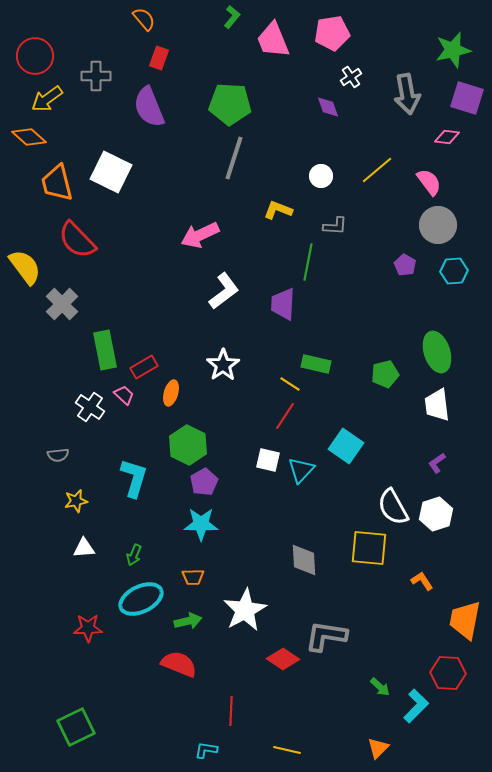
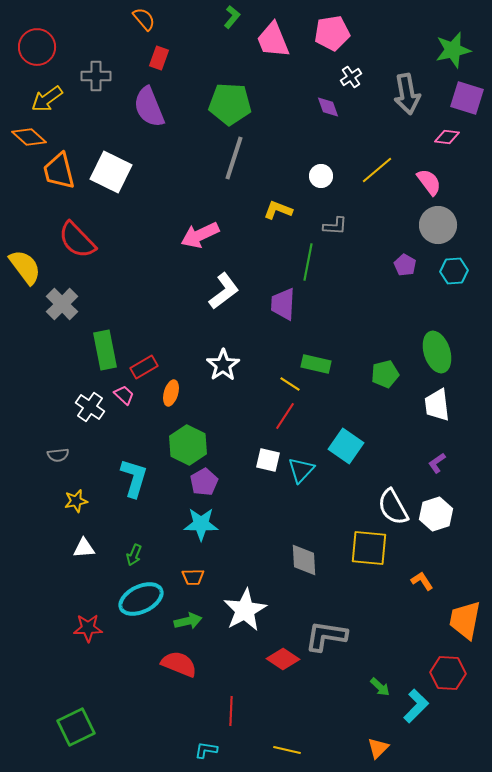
red circle at (35, 56): moved 2 px right, 9 px up
orange trapezoid at (57, 183): moved 2 px right, 12 px up
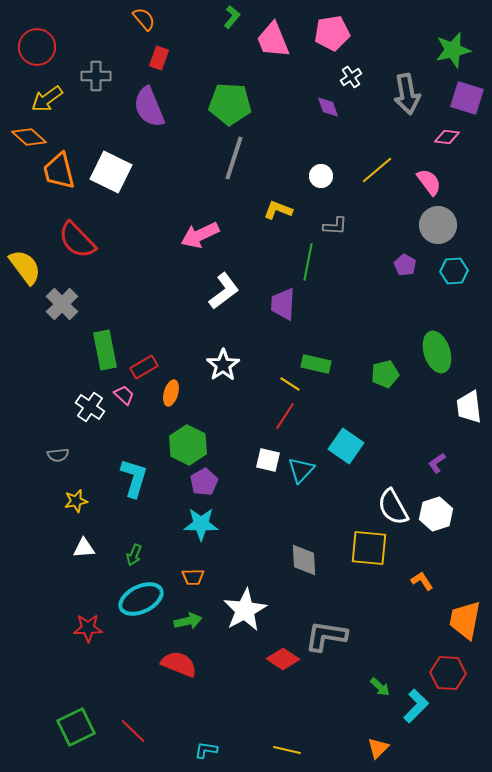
white trapezoid at (437, 405): moved 32 px right, 2 px down
red line at (231, 711): moved 98 px left, 20 px down; rotated 48 degrees counterclockwise
